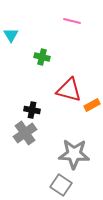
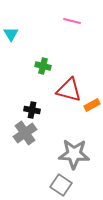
cyan triangle: moved 1 px up
green cross: moved 1 px right, 9 px down
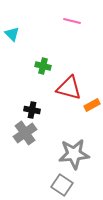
cyan triangle: moved 1 px right; rotated 14 degrees counterclockwise
red triangle: moved 2 px up
gray star: rotated 8 degrees counterclockwise
gray square: moved 1 px right
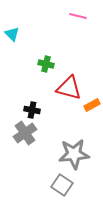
pink line: moved 6 px right, 5 px up
green cross: moved 3 px right, 2 px up
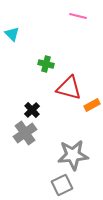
black cross: rotated 35 degrees clockwise
gray star: moved 1 px left, 1 px down
gray square: rotated 30 degrees clockwise
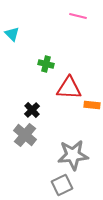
red triangle: rotated 12 degrees counterclockwise
orange rectangle: rotated 35 degrees clockwise
gray cross: moved 2 px down; rotated 15 degrees counterclockwise
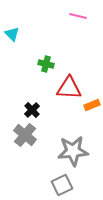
orange rectangle: rotated 28 degrees counterclockwise
gray star: moved 4 px up
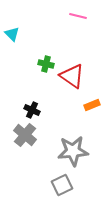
red triangle: moved 3 px right, 12 px up; rotated 32 degrees clockwise
black cross: rotated 21 degrees counterclockwise
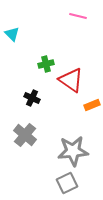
green cross: rotated 28 degrees counterclockwise
red triangle: moved 1 px left, 4 px down
black cross: moved 12 px up
gray square: moved 5 px right, 2 px up
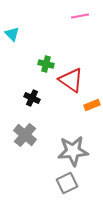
pink line: moved 2 px right; rotated 24 degrees counterclockwise
green cross: rotated 28 degrees clockwise
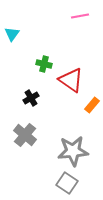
cyan triangle: rotated 21 degrees clockwise
green cross: moved 2 px left
black cross: moved 1 px left; rotated 35 degrees clockwise
orange rectangle: rotated 28 degrees counterclockwise
gray square: rotated 30 degrees counterclockwise
